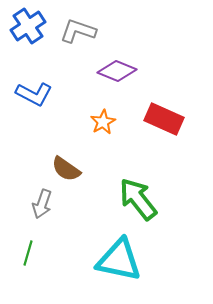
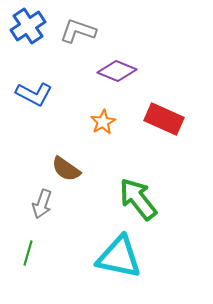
cyan triangle: moved 3 px up
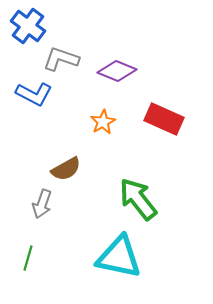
blue cross: rotated 20 degrees counterclockwise
gray L-shape: moved 17 px left, 28 px down
brown semicircle: rotated 64 degrees counterclockwise
green line: moved 5 px down
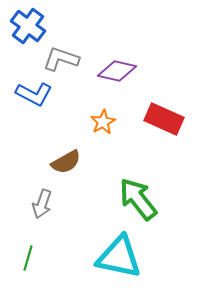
purple diamond: rotated 9 degrees counterclockwise
brown semicircle: moved 7 px up
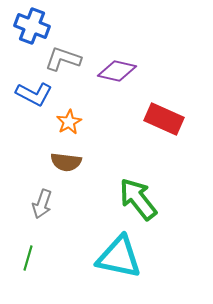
blue cross: moved 4 px right; rotated 16 degrees counterclockwise
gray L-shape: moved 2 px right
orange star: moved 34 px left
brown semicircle: rotated 36 degrees clockwise
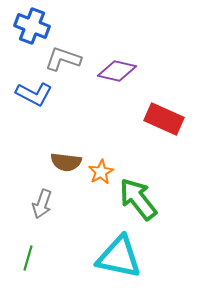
orange star: moved 32 px right, 50 px down
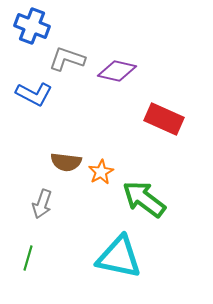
gray L-shape: moved 4 px right
green arrow: moved 6 px right; rotated 15 degrees counterclockwise
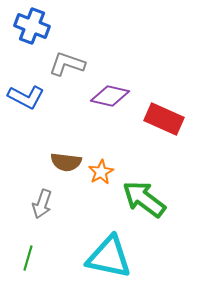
gray L-shape: moved 5 px down
purple diamond: moved 7 px left, 25 px down
blue L-shape: moved 8 px left, 3 px down
cyan triangle: moved 10 px left
